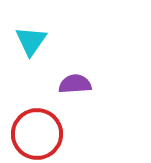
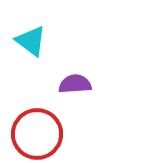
cyan triangle: rotated 28 degrees counterclockwise
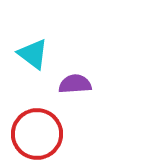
cyan triangle: moved 2 px right, 13 px down
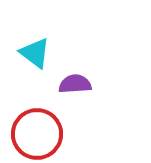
cyan triangle: moved 2 px right, 1 px up
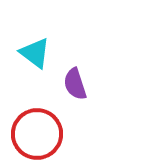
purple semicircle: rotated 104 degrees counterclockwise
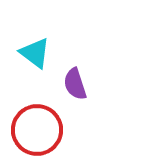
red circle: moved 4 px up
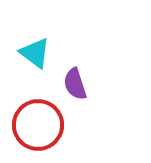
red circle: moved 1 px right, 5 px up
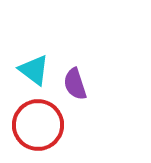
cyan triangle: moved 1 px left, 17 px down
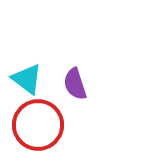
cyan triangle: moved 7 px left, 9 px down
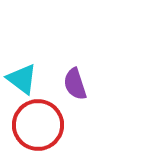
cyan triangle: moved 5 px left
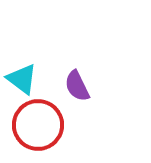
purple semicircle: moved 2 px right, 2 px down; rotated 8 degrees counterclockwise
